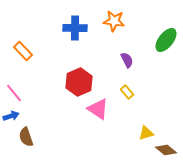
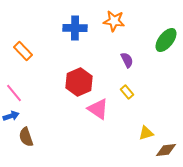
brown diamond: rotated 45 degrees counterclockwise
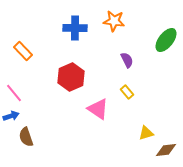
red hexagon: moved 8 px left, 5 px up
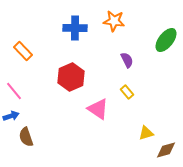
pink line: moved 2 px up
brown diamond: rotated 10 degrees counterclockwise
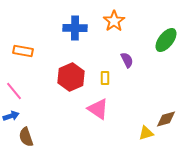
orange star: rotated 30 degrees clockwise
orange rectangle: rotated 36 degrees counterclockwise
yellow rectangle: moved 22 px left, 14 px up; rotated 40 degrees clockwise
brown diamond: moved 31 px up
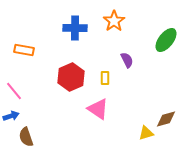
orange rectangle: moved 1 px right, 1 px up
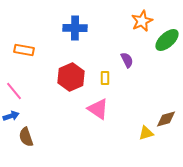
orange star: moved 28 px right; rotated 10 degrees clockwise
green ellipse: moved 1 px right; rotated 10 degrees clockwise
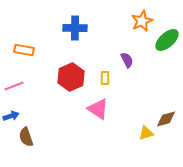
pink line: moved 5 px up; rotated 72 degrees counterclockwise
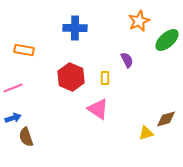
orange star: moved 3 px left
red hexagon: rotated 12 degrees counterclockwise
pink line: moved 1 px left, 2 px down
blue arrow: moved 2 px right, 2 px down
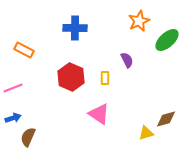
orange rectangle: rotated 18 degrees clockwise
pink triangle: moved 1 px right, 5 px down
brown semicircle: moved 2 px right; rotated 42 degrees clockwise
